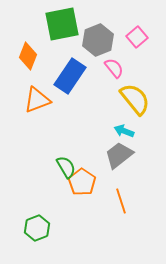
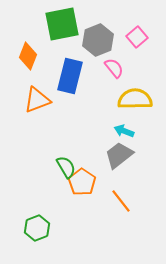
blue rectangle: rotated 20 degrees counterclockwise
yellow semicircle: rotated 52 degrees counterclockwise
orange line: rotated 20 degrees counterclockwise
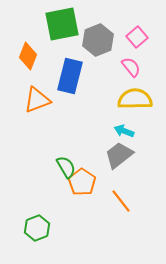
pink semicircle: moved 17 px right, 1 px up
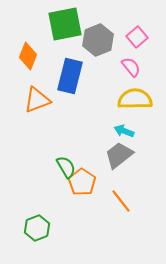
green square: moved 3 px right
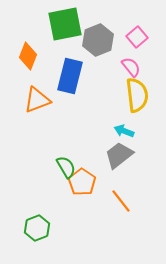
yellow semicircle: moved 2 px right, 4 px up; rotated 84 degrees clockwise
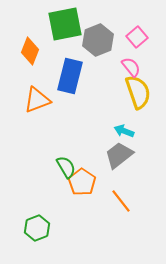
orange diamond: moved 2 px right, 5 px up
yellow semicircle: moved 1 px right, 3 px up; rotated 12 degrees counterclockwise
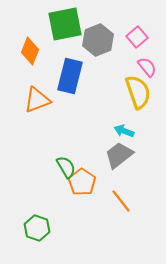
pink semicircle: moved 16 px right
green hexagon: rotated 20 degrees counterclockwise
